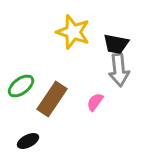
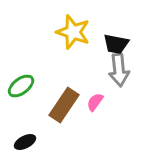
brown rectangle: moved 12 px right, 6 px down
black ellipse: moved 3 px left, 1 px down
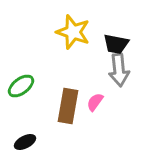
brown rectangle: moved 4 px right, 1 px down; rotated 24 degrees counterclockwise
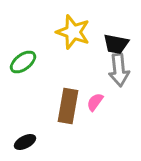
green ellipse: moved 2 px right, 24 px up
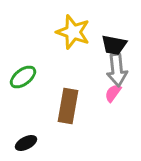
black trapezoid: moved 2 px left, 1 px down
green ellipse: moved 15 px down
gray arrow: moved 2 px left
pink semicircle: moved 18 px right, 9 px up
black ellipse: moved 1 px right, 1 px down
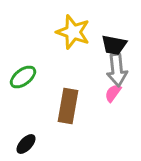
black ellipse: moved 1 px down; rotated 20 degrees counterclockwise
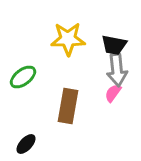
yellow star: moved 5 px left, 7 px down; rotated 20 degrees counterclockwise
